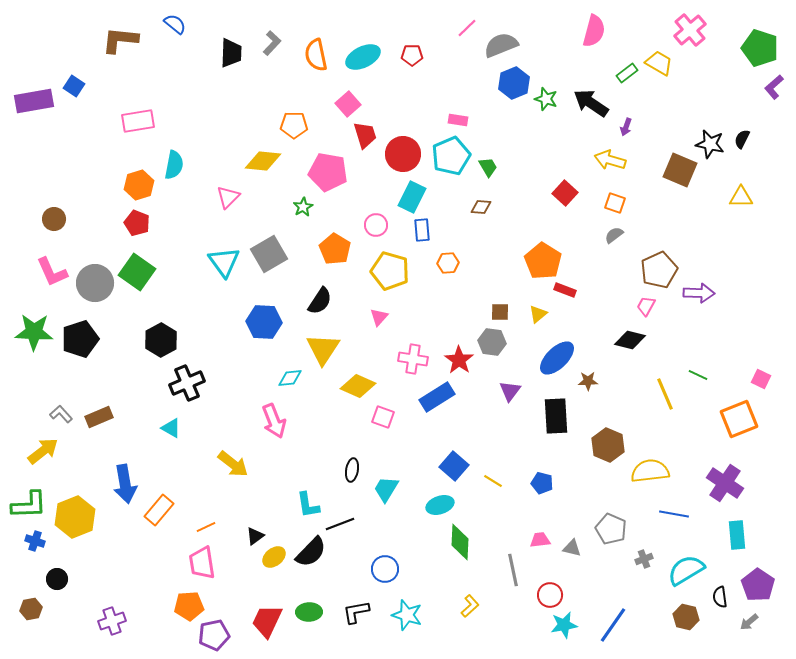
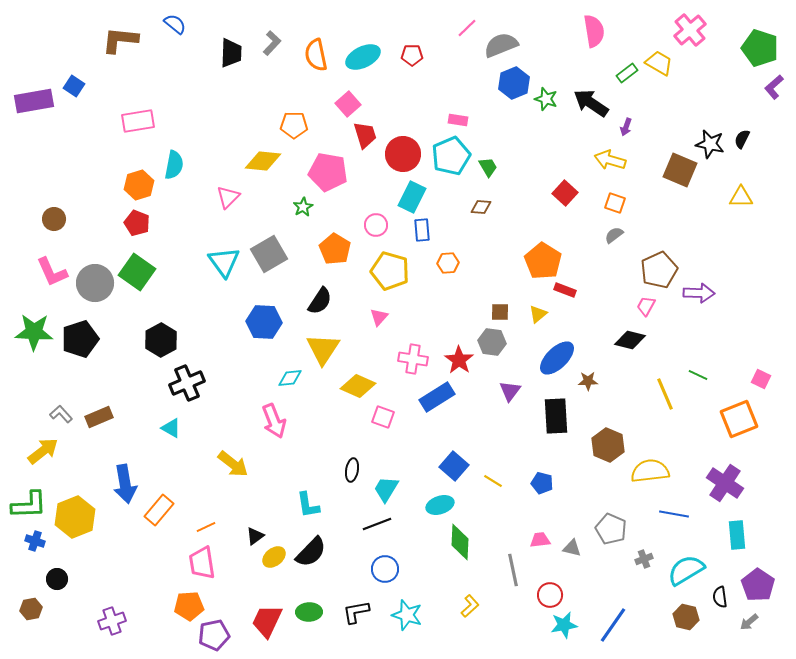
pink semicircle at (594, 31): rotated 24 degrees counterclockwise
black line at (340, 524): moved 37 px right
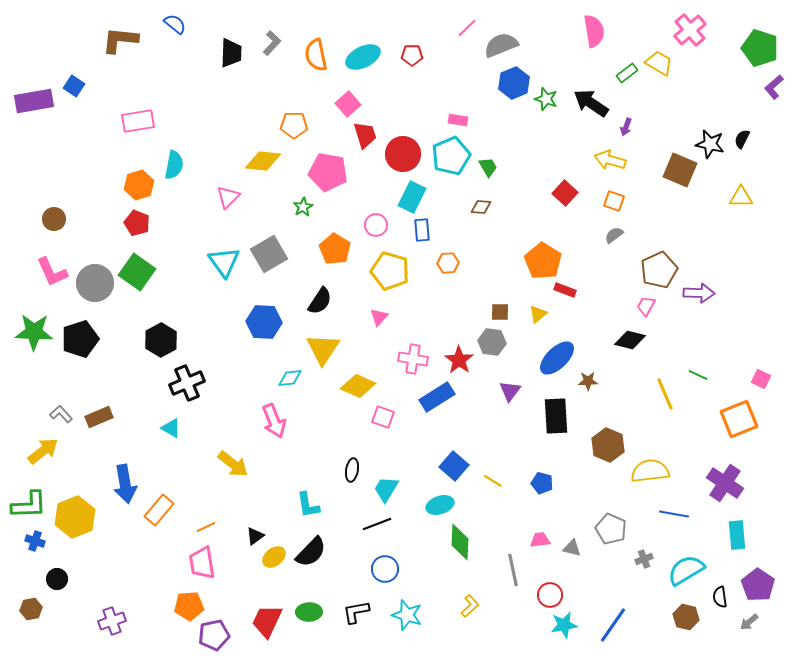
orange square at (615, 203): moved 1 px left, 2 px up
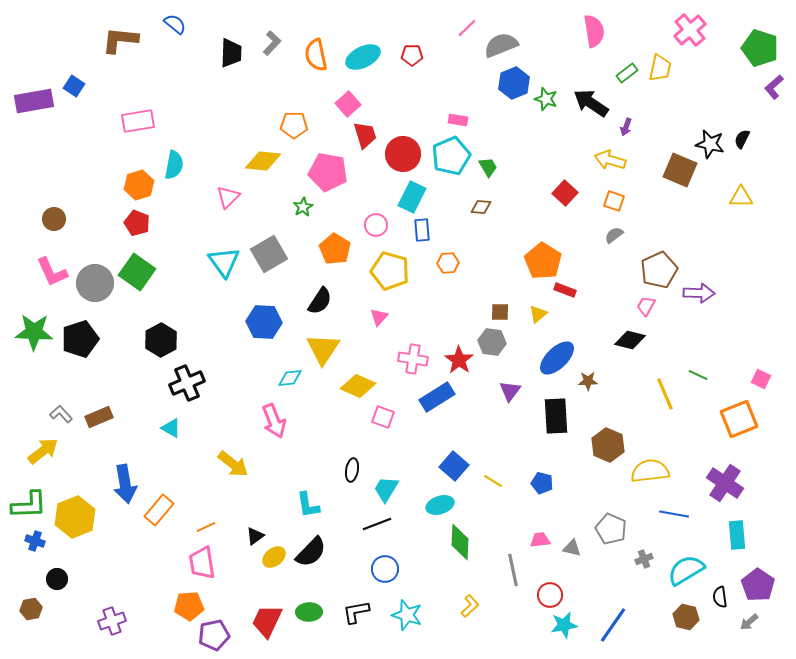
yellow trapezoid at (659, 63): moved 1 px right, 5 px down; rotated 72 degrees clockwise
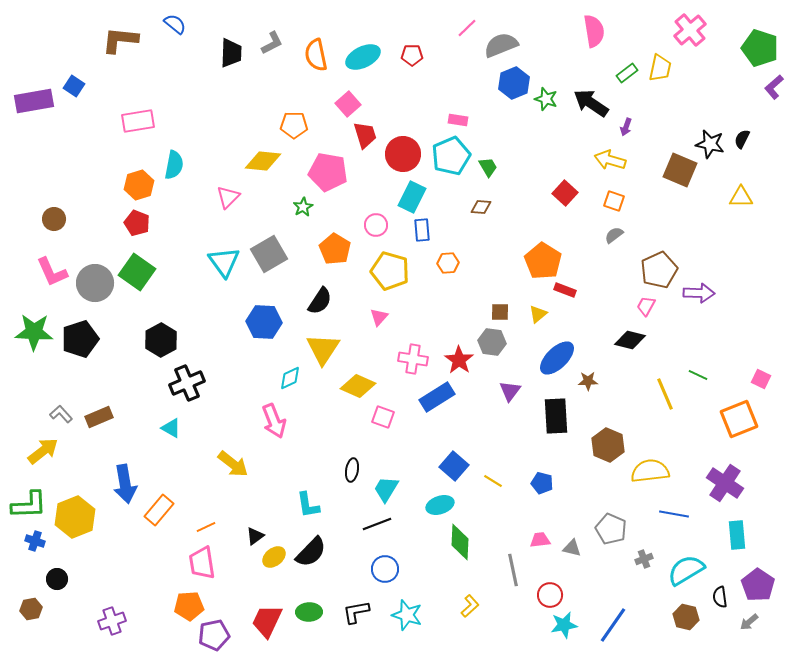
gray L-shape at (272, 43): rotated 20 degrees clockwise
cyan diamond at (290, 378): rotated 20 degrees counterclockwise
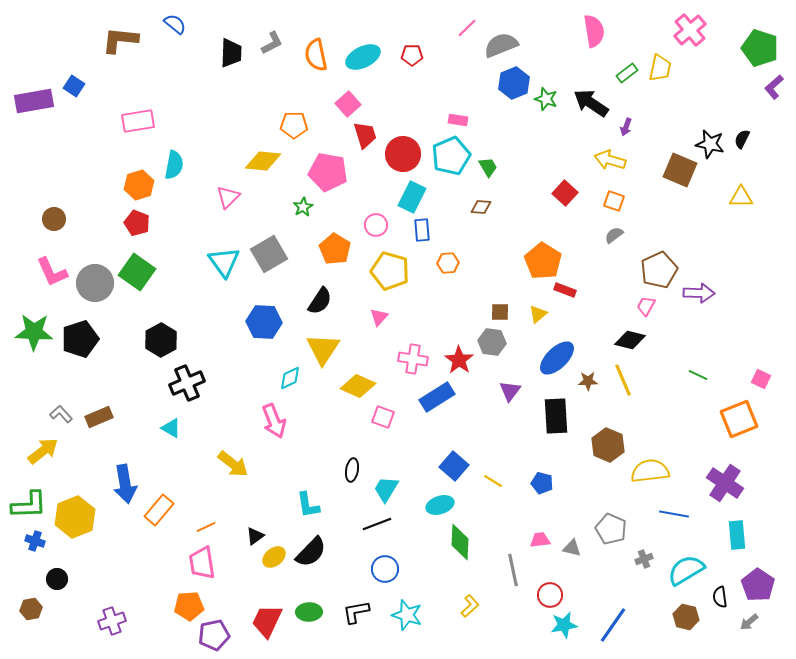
yellow line at (665, 394): moved 42 px left, 14 px up
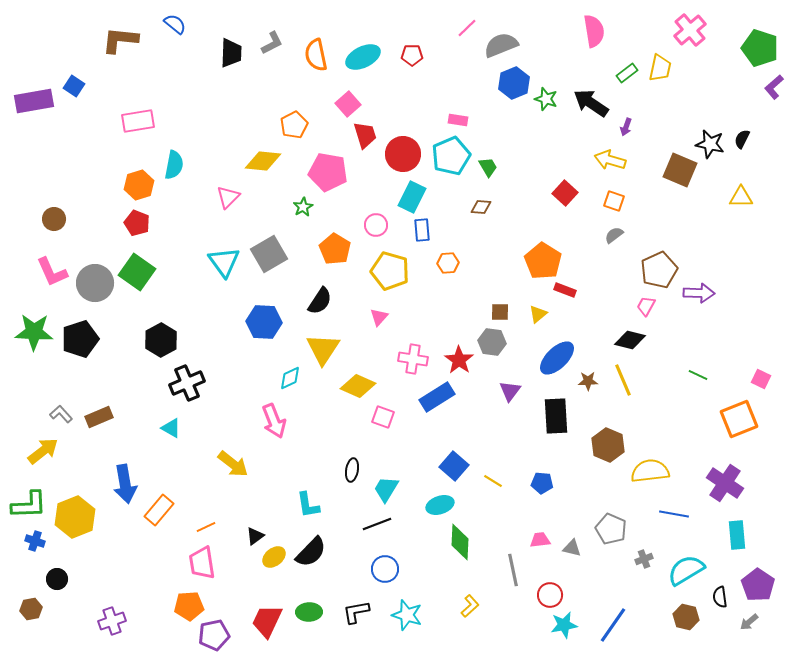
orange pentagon at (294, 125): rotated 28 degrees counterclockwise
blue pentagon at (542, 483): rotated 10 degrees counterclockwise
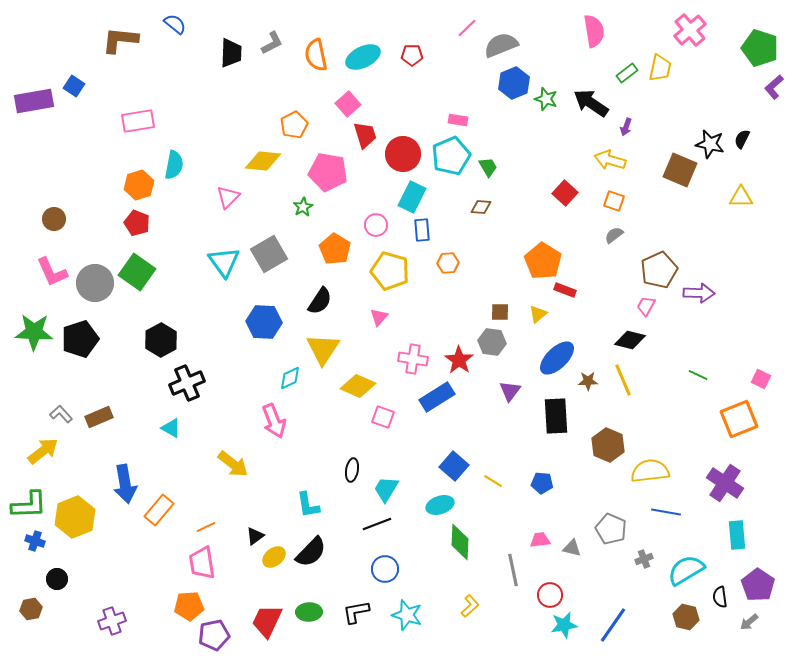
blue line at (674, 514): moved 8 px left, 2 px up
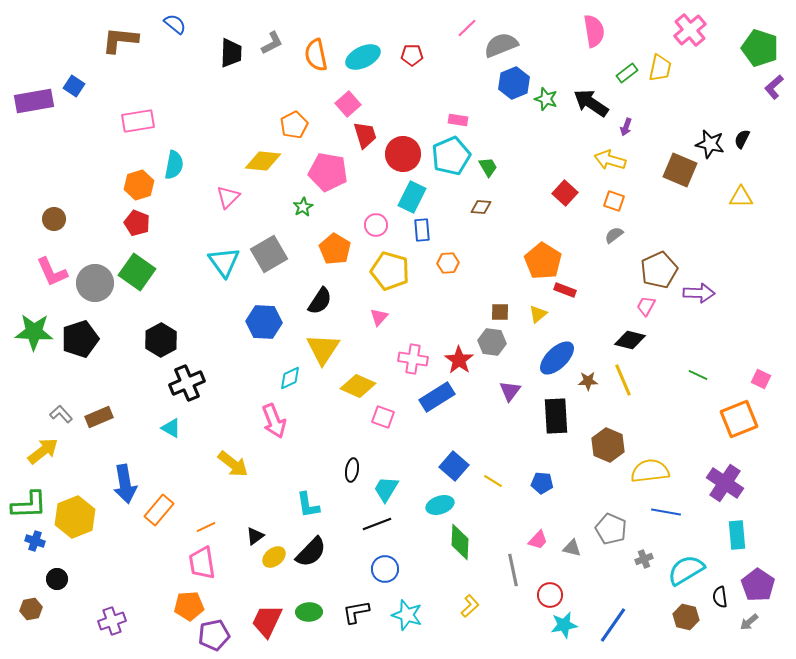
pink trapezoid at (540, 540): moved 2 px left; rotated 140 degrees clockwise
